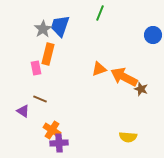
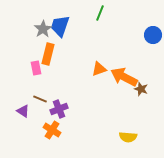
purple cross: moved 34 px up; rotated 18 degrees counterclockwise
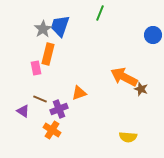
orange triangle: moved 20 px left, 24 px down
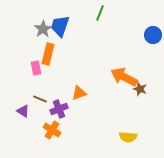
brown star: moved 1 px left
